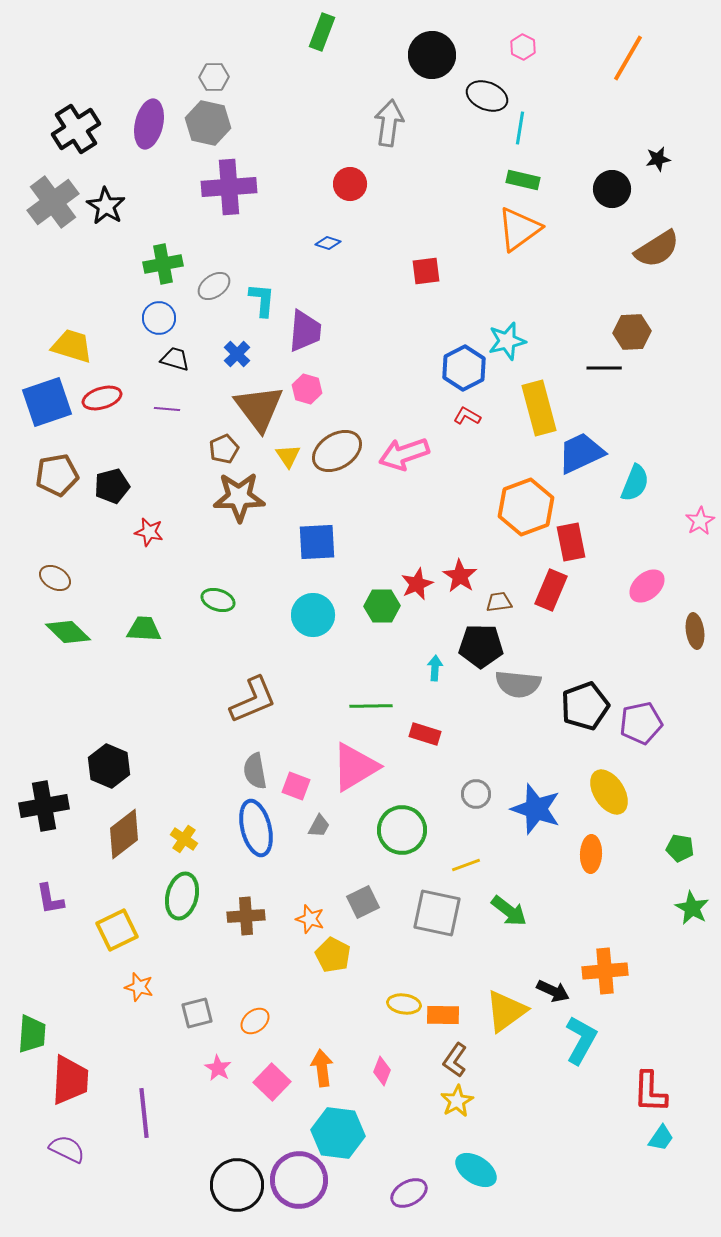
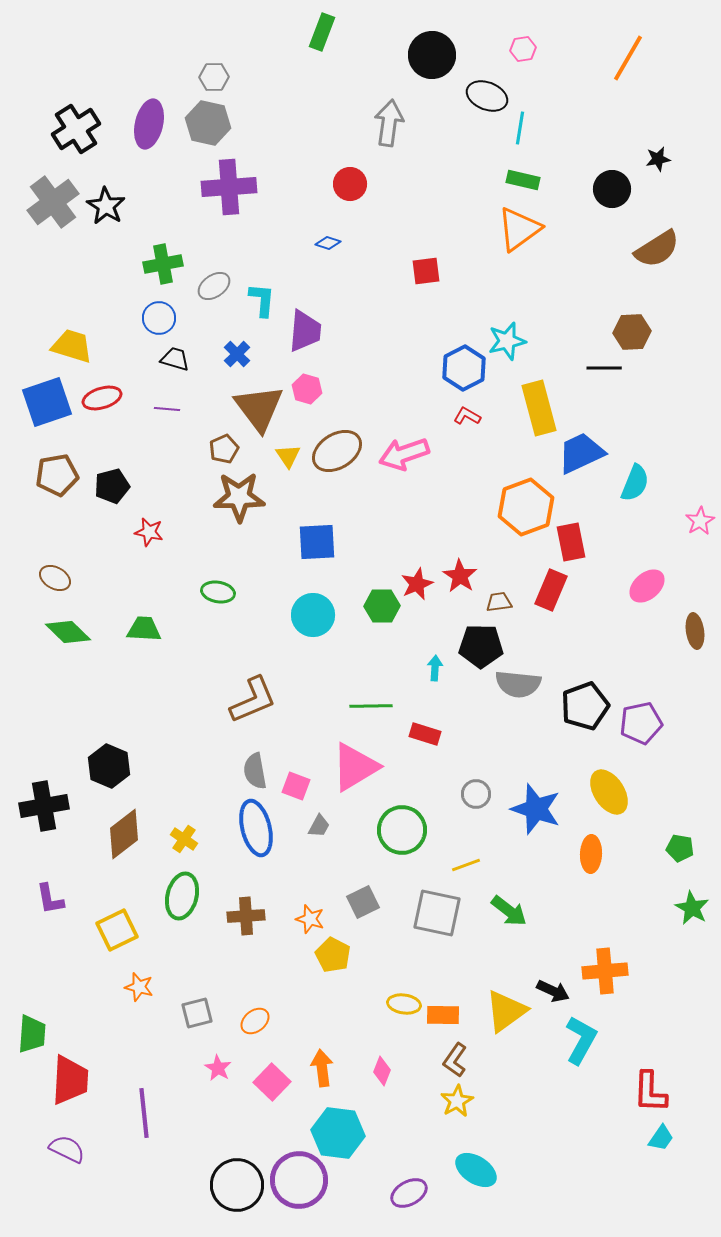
pink hexagon at (523, 47): moved 2 px down; rotated 25 degrees clockwise
green ellipse at (218, 600): moved 8 px up; rotated 8 degrees counterclockwise
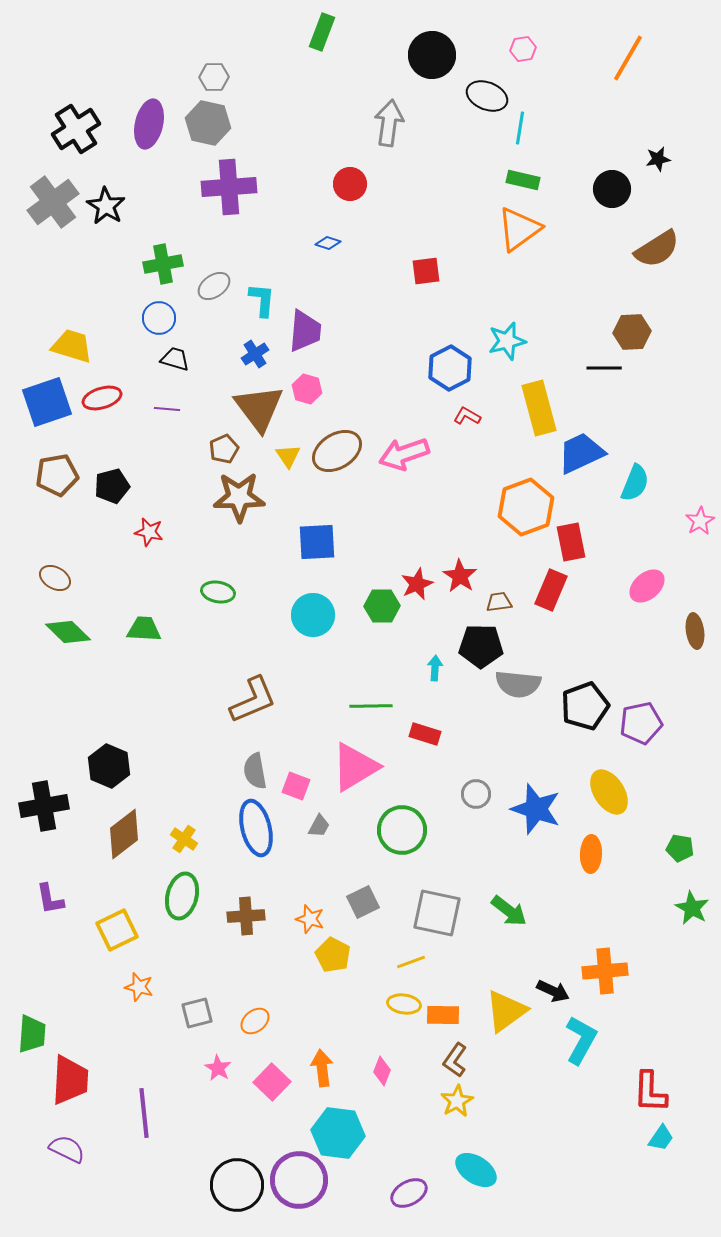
blue cross at (237, 354): moved 18 px right; rotated 12 degrees clockwise
blue hexagon at (464, 368): moved 14 px left
yellow line at (466, 865): moved 55 px left, 97 px down
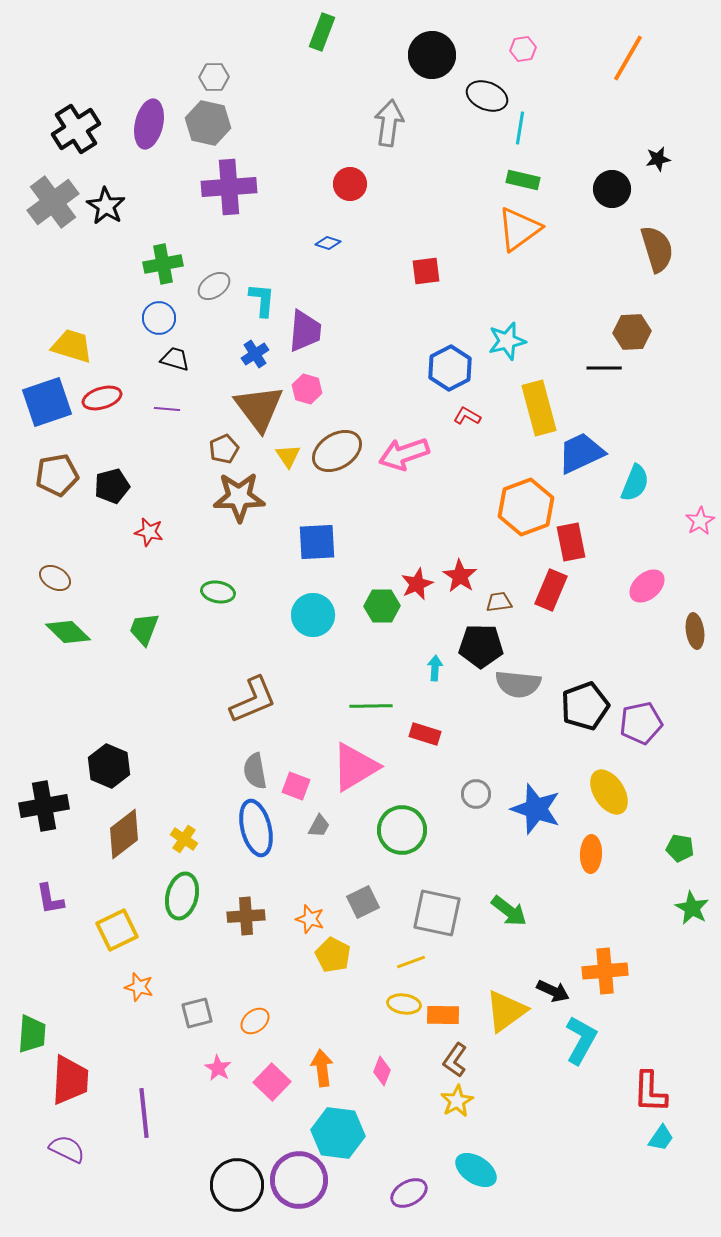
brown semicircle at (657, 249): rotated 75 degrees counterclockwise
green trapezoid at (144, 629): rotated 72 degrees counterclockwise
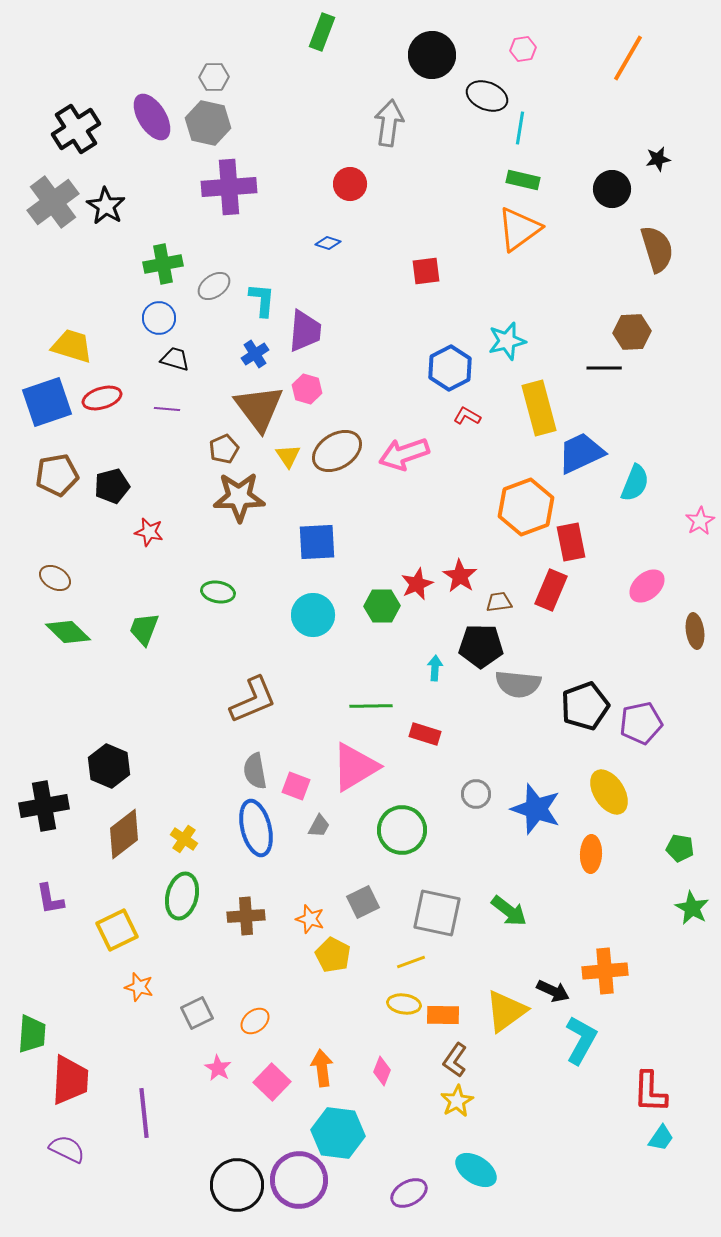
purple ellipse at (149, 124): moved 3 px right, 7 px up; rotated 45 degrees counterclockwise
gray square at (197, 1013): rotated 12 degrees counterclockwise
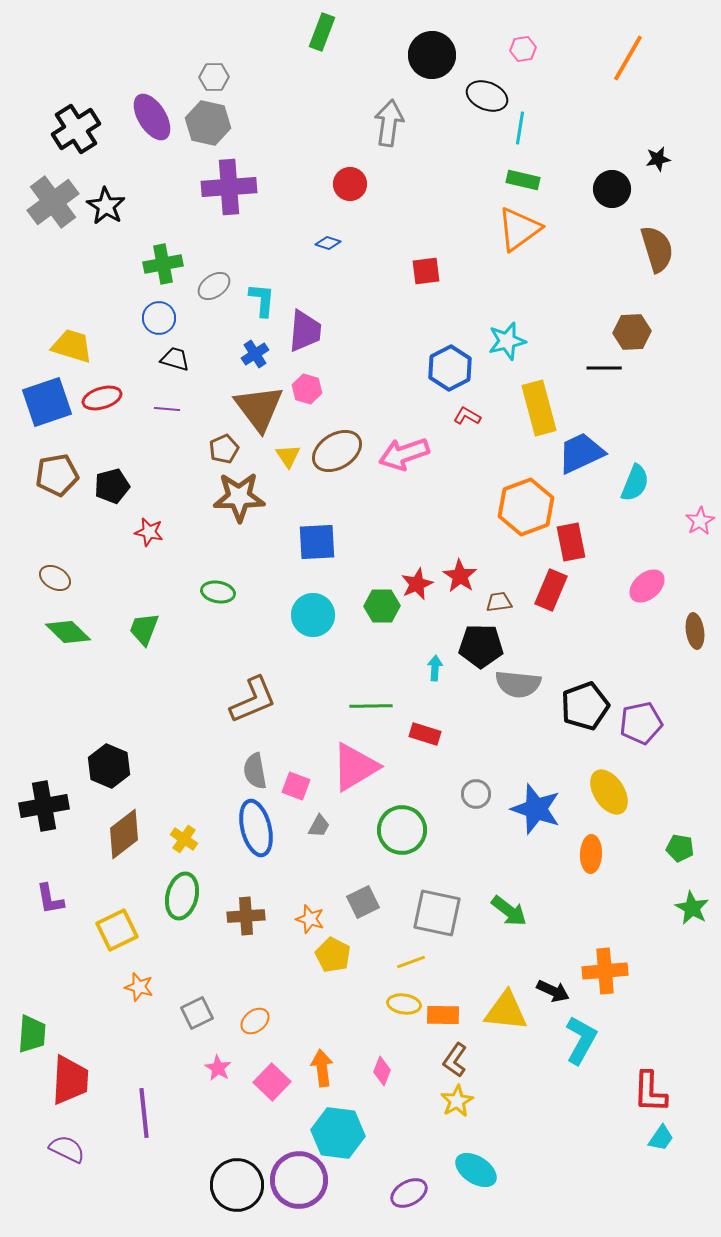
yellow triangle at (506, 1011): rotated 42 degrees clockwise
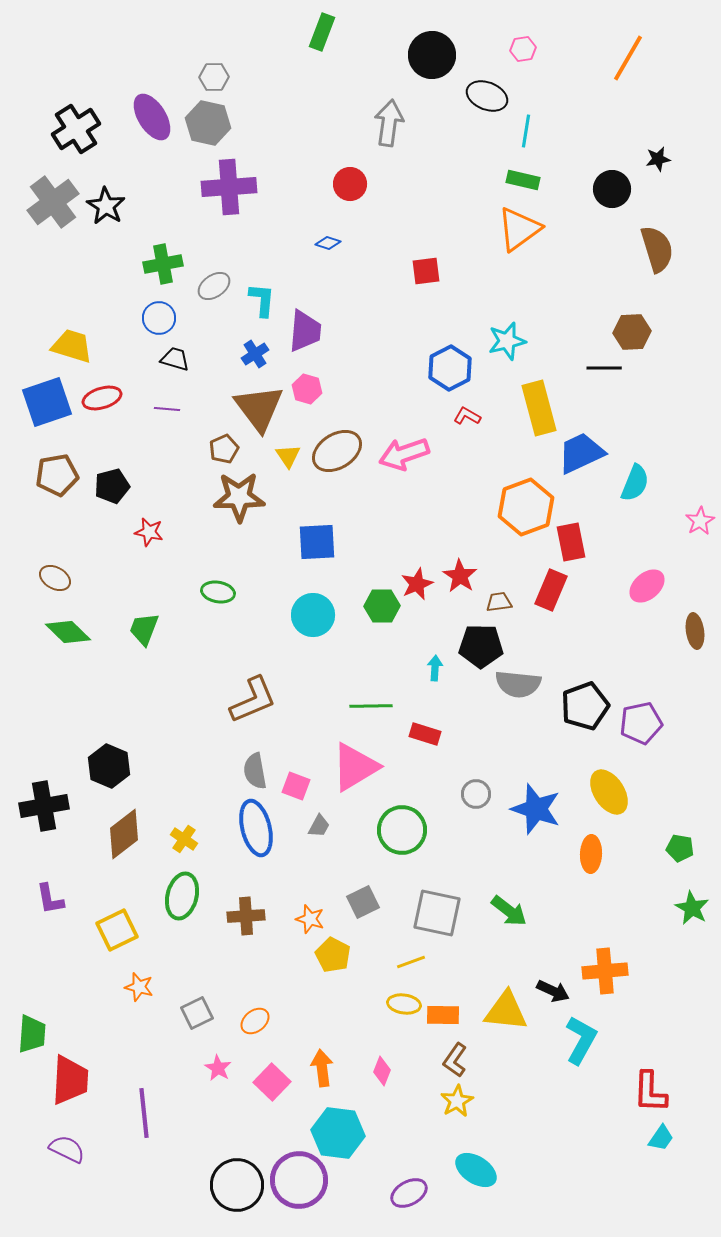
cyan line at (520, 128): moved 6 px right, 3 px down
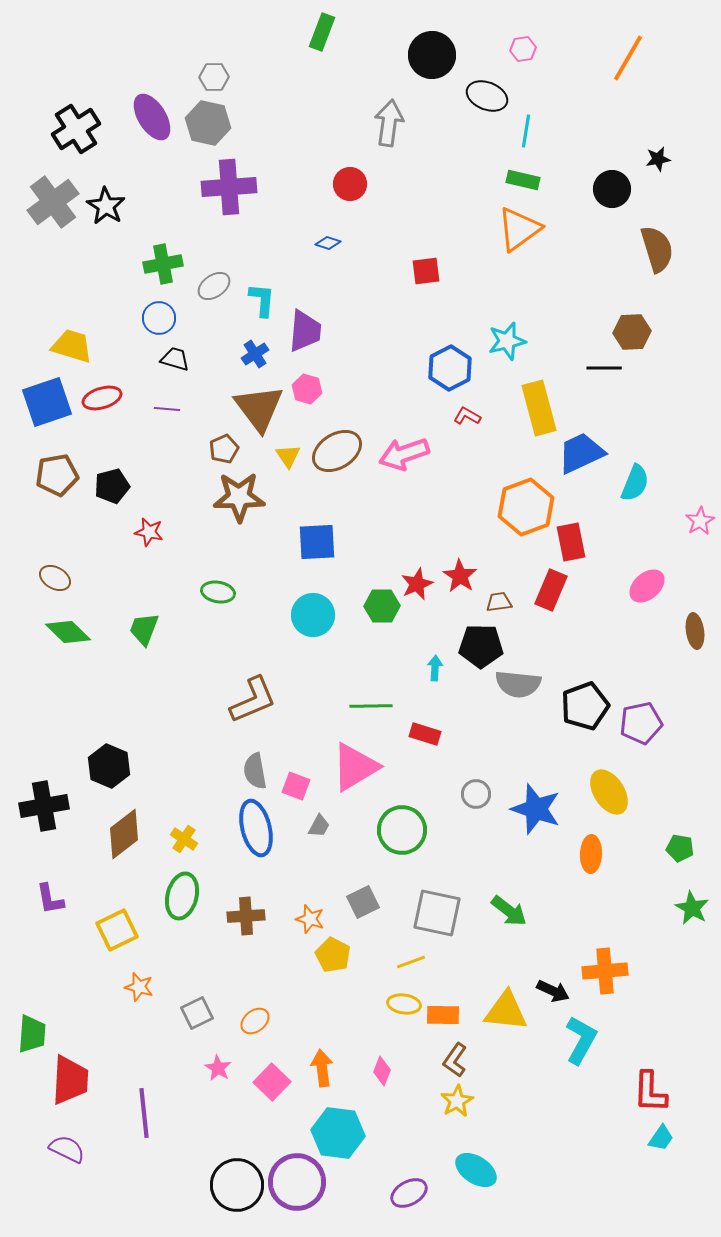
purple circle at (299, 1180): moved 2 px left, 2 px down
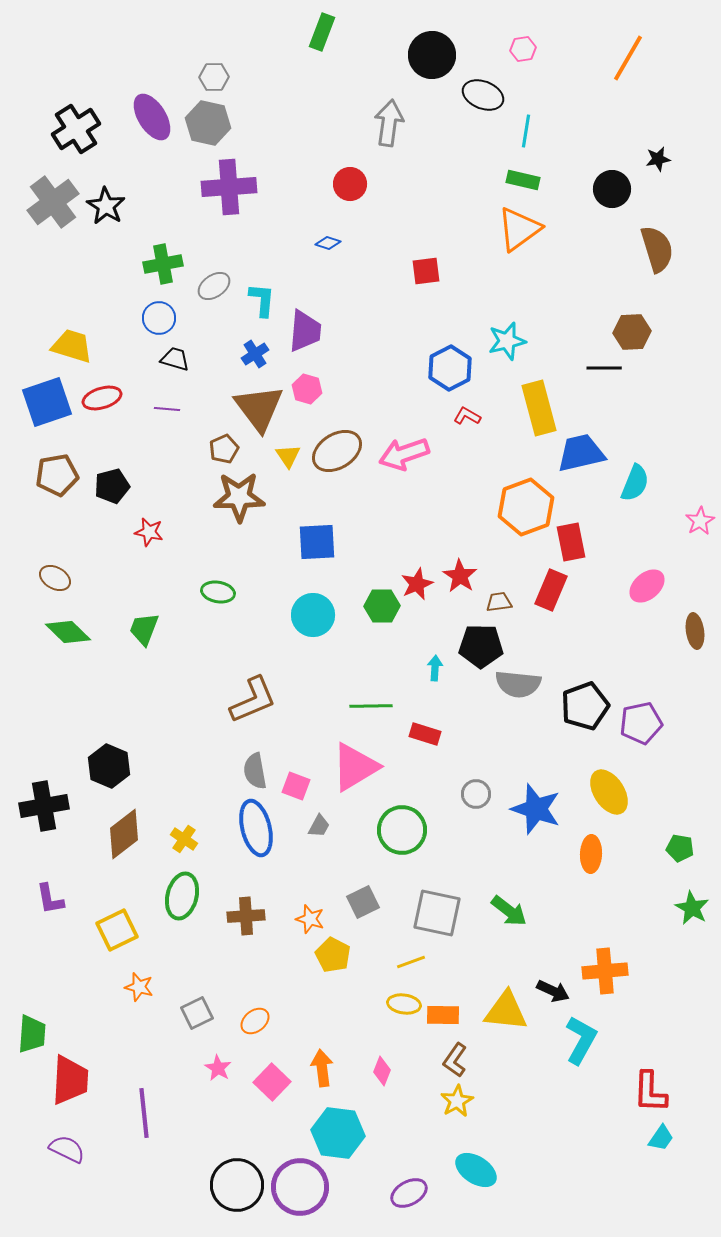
black ellipse at (487, 96): moved 4 px left, 1 px up
blue trapezoid at (581, 453): rotated 12 degrees clockwise
purple circle at (297, 1182): moved 3 px right, 5 px down
